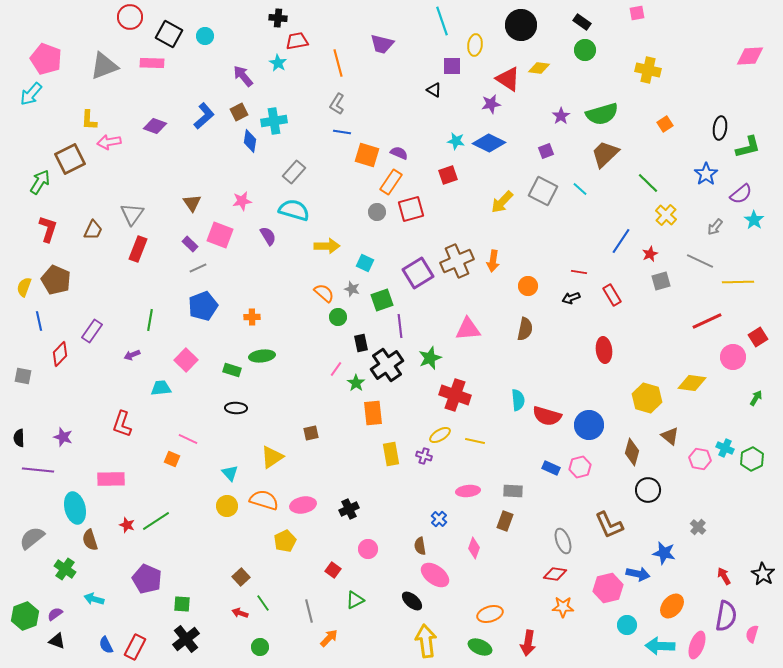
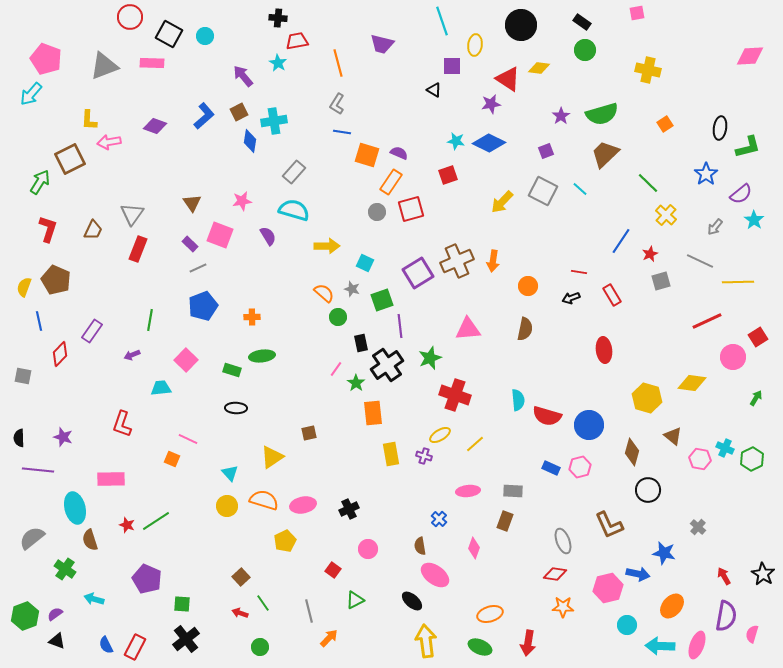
brown square at (311, 433): moved 2 px left
brown triangle at (670, 436): moved 3 px right
yellow line at (475, 441): moved 3 px down; rotated 54 degrees counterclockwise
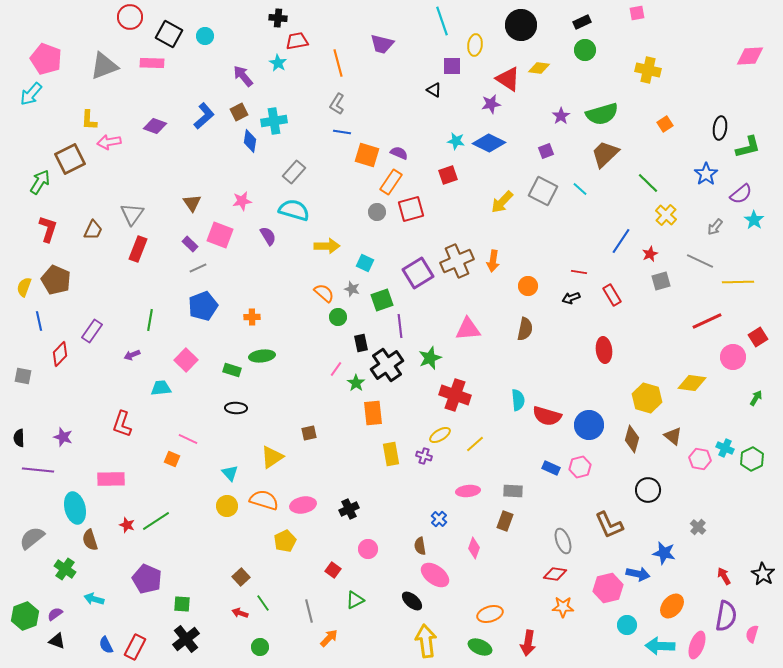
black rectangle at (582, 22): rotated 60 degrees counterclockwise
brown diamond at (632, 452): moved 13 px up
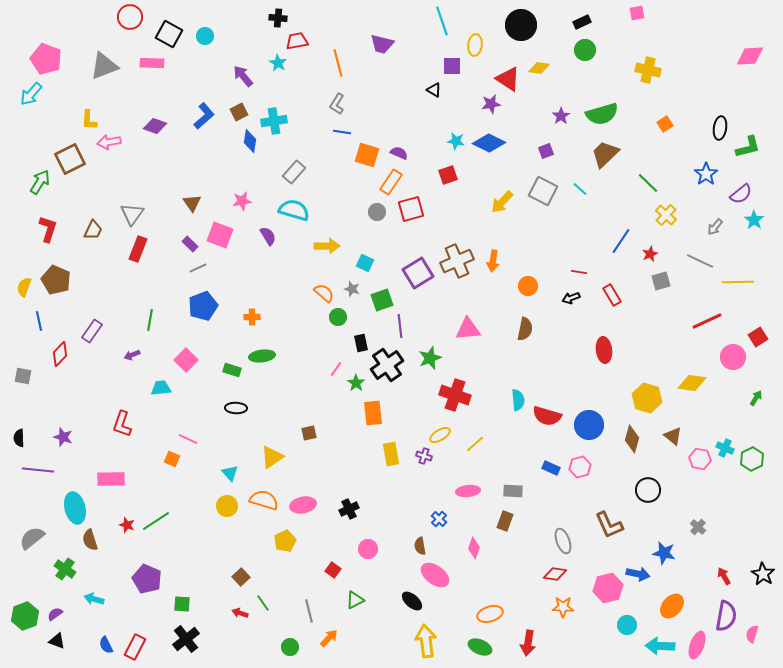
green circle at (260, 647): moved 30 px right
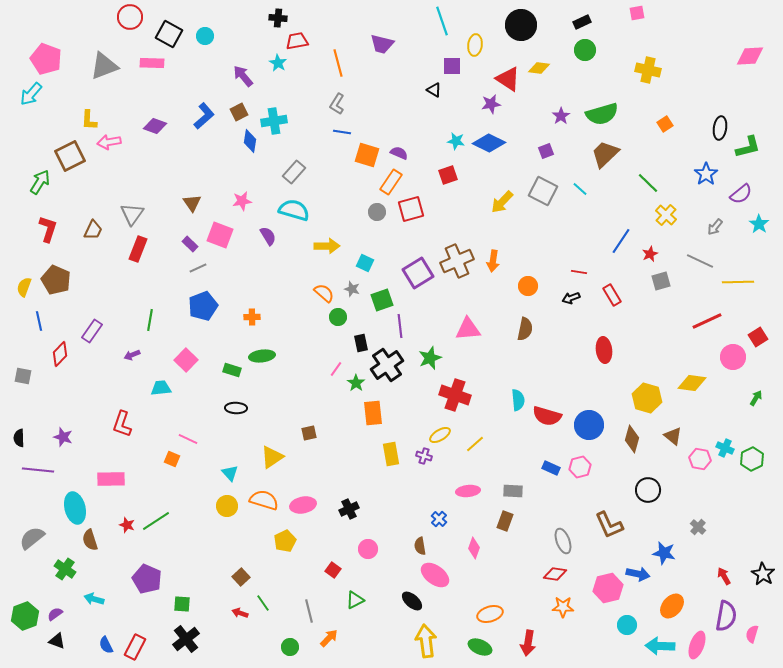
brown square at (70, 159): moved 3 px up
cyan star at (754, 220): moved 5 px right, 4 px down
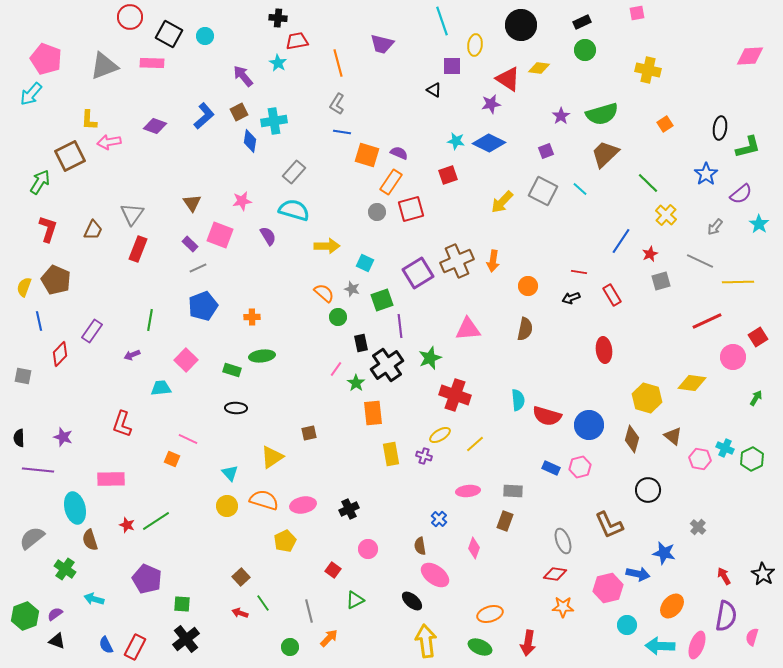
pink semicircle at (752, 634): moved 3 px down
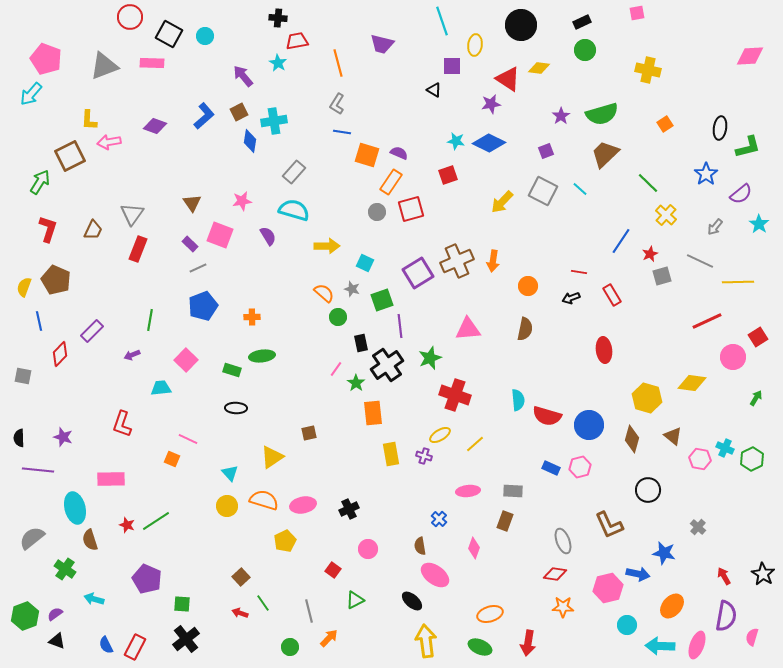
gray square at (661, 281): moved 1 px right, 5 px up
purple rectangle at (92, 331): rotated 10 degrees clockwise
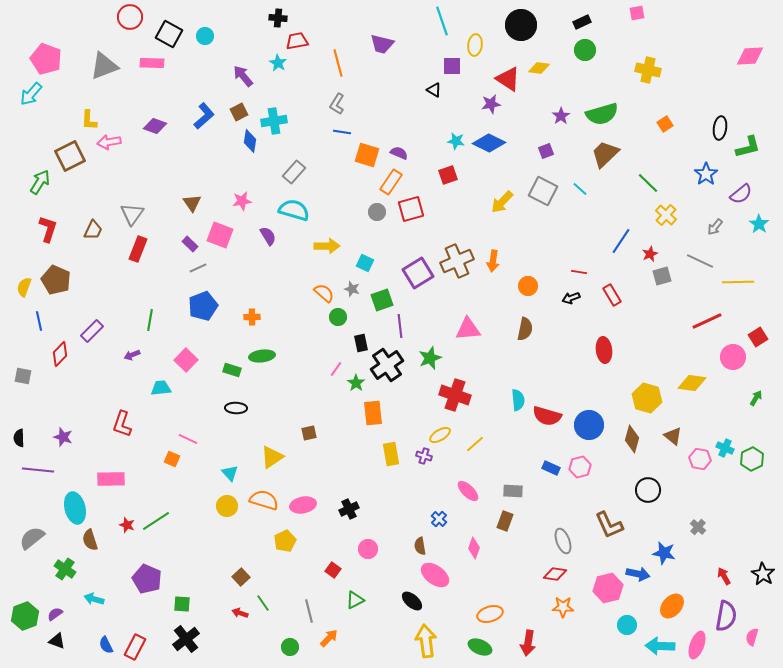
pink ellipse at (468, 491): rotated 50 degrees clockwise
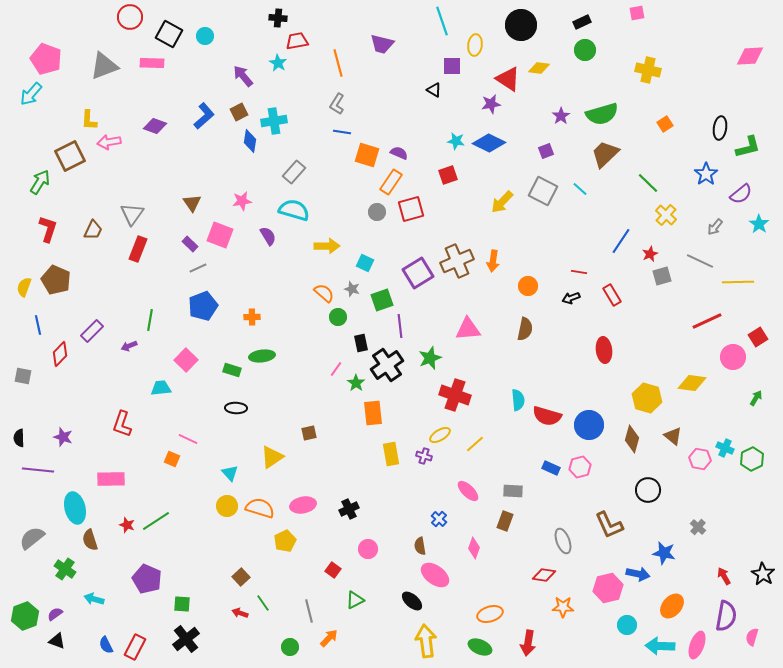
blue line at (39, 321): moved 1 px left, 4 px down
purple arrow at (132, 355): moved 3 px left, 9 px up
orange semicircle at (264, 500): moved 4 px left, 8 px down
red diamond at (555, 574): moved 11 px left, 1 px down
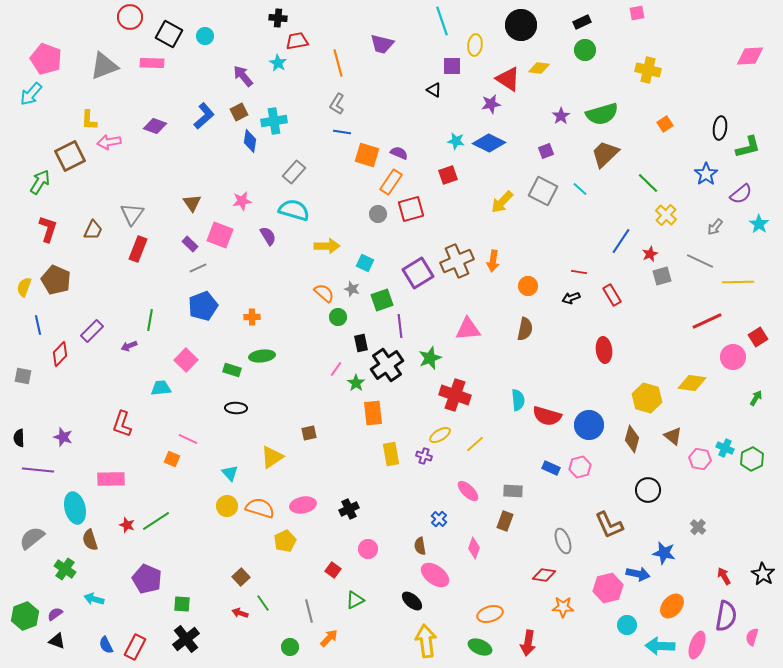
gray circle at (377, 212): moved 1 px right, 2 px down
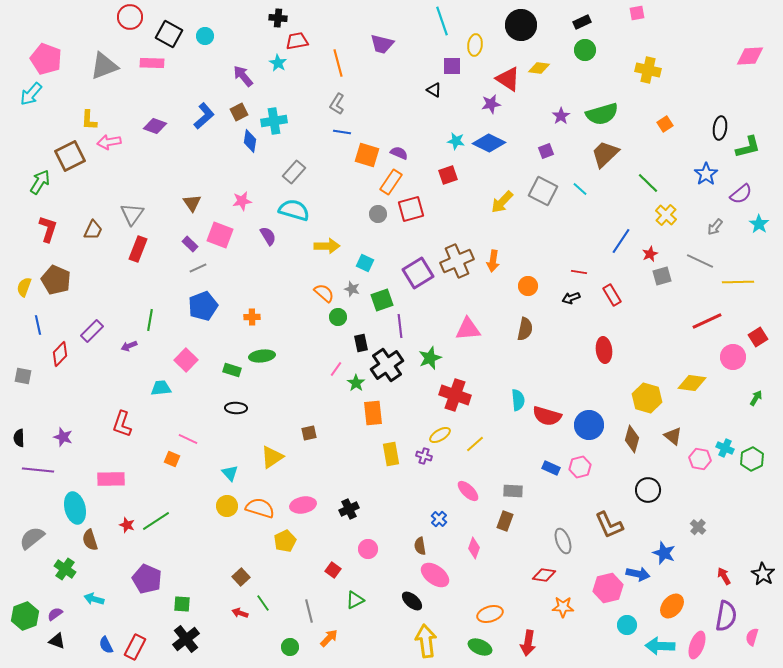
blue star at (664, 553): rotated 10 degrees clockwise
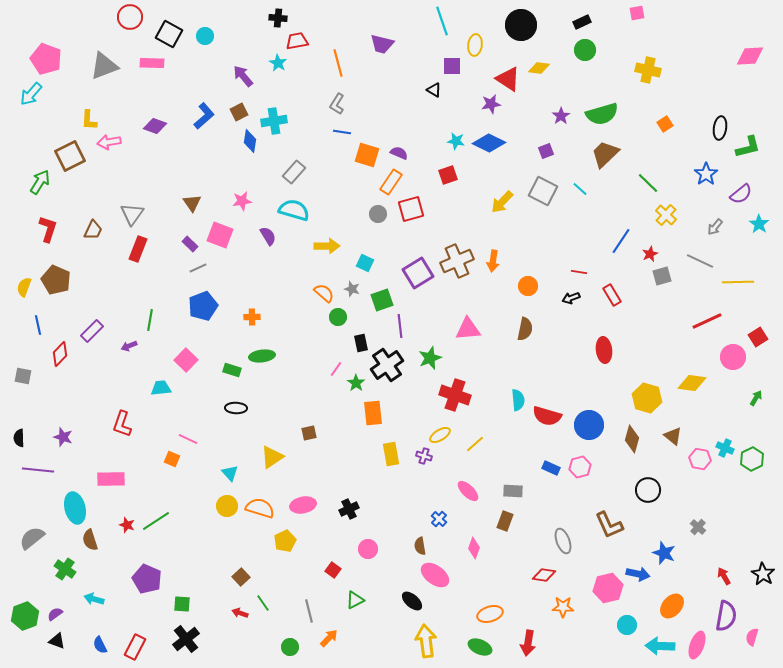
blue semicircle at (106, 645): moved 6 px left
